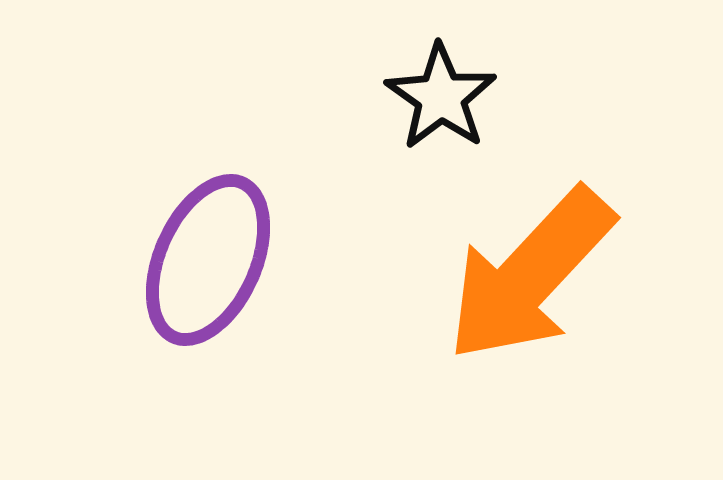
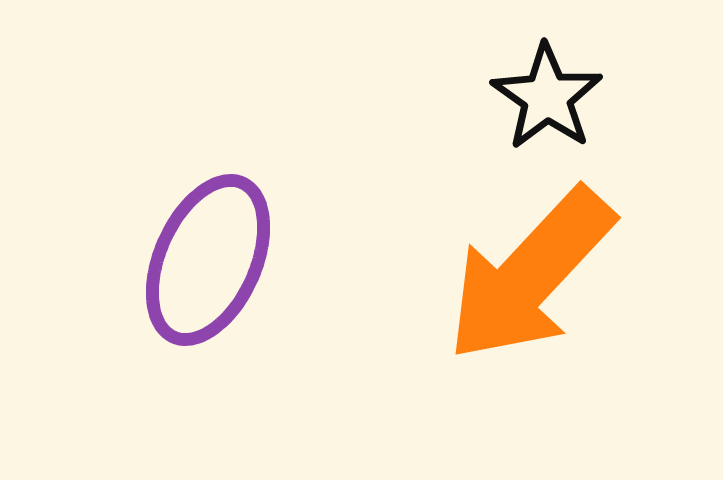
black star: moved 106 px right
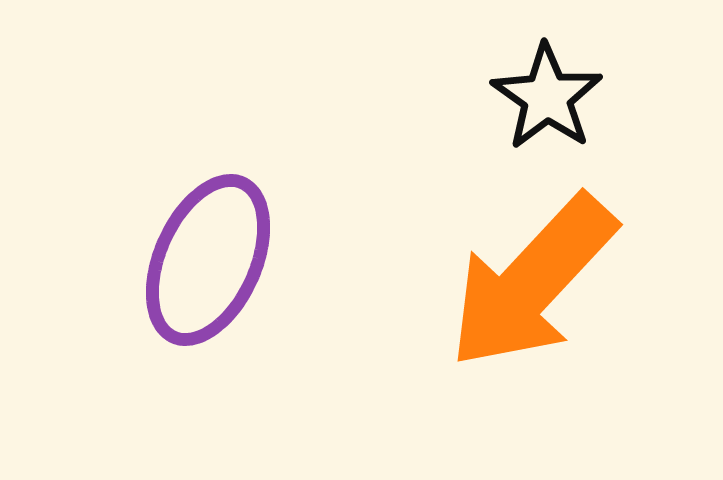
orange arrow: moved 2 px right, 7 px down
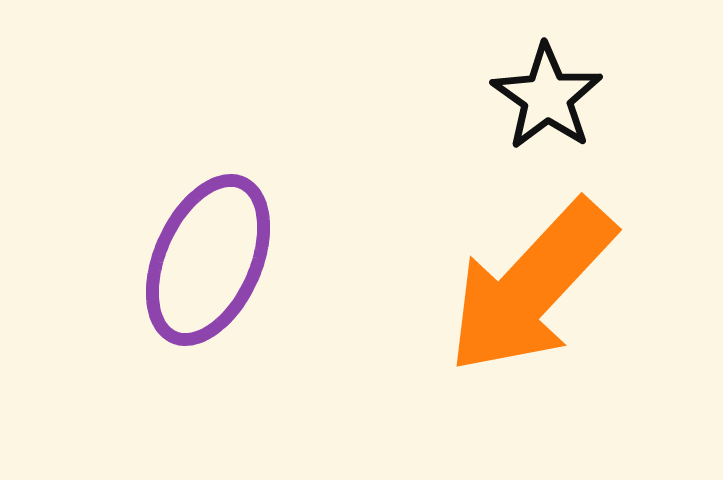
orange arrow: moved 1 px left, 5 px down
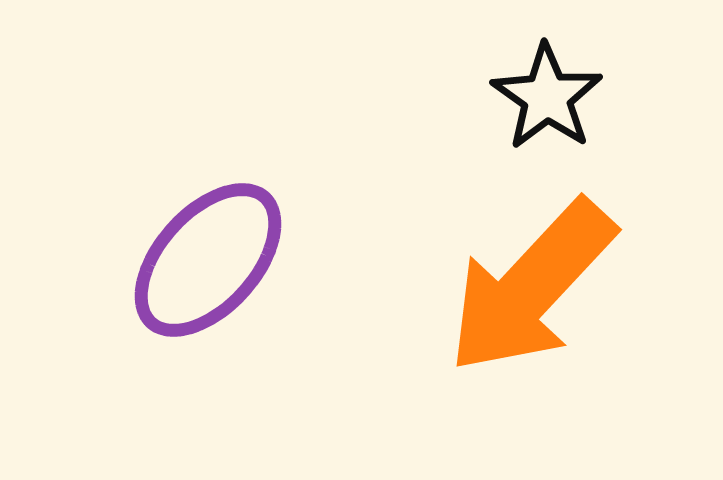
purple ellipse: rotated 18 degrees clockwise
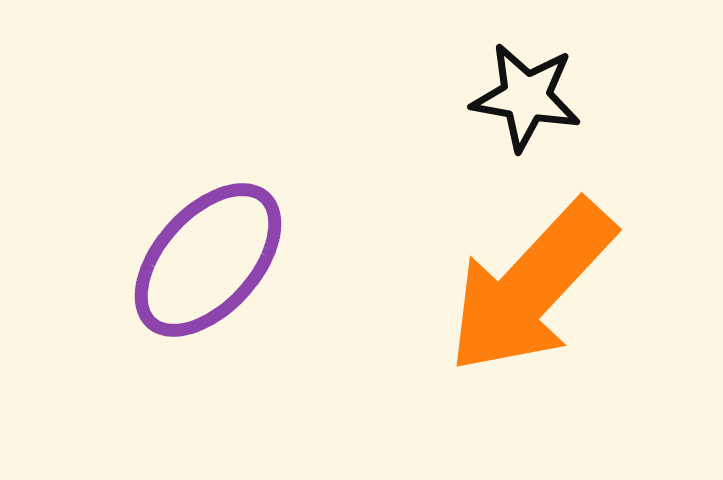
black star: moved 21 px left; rotated 25 degrees counterclockwise
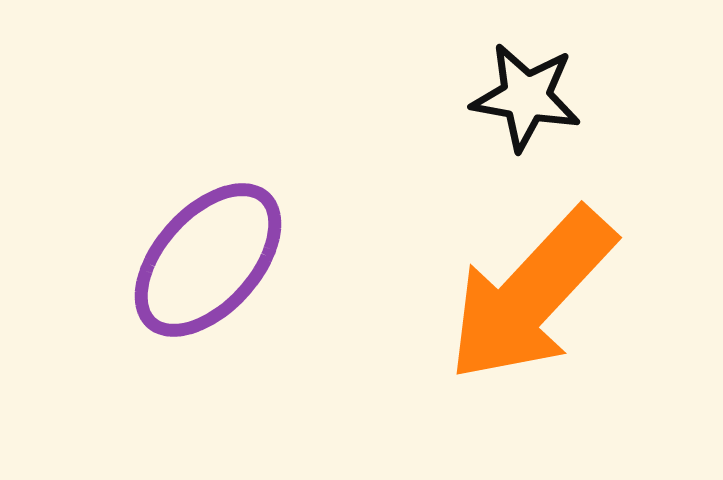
orange arrow: moved 8 px down
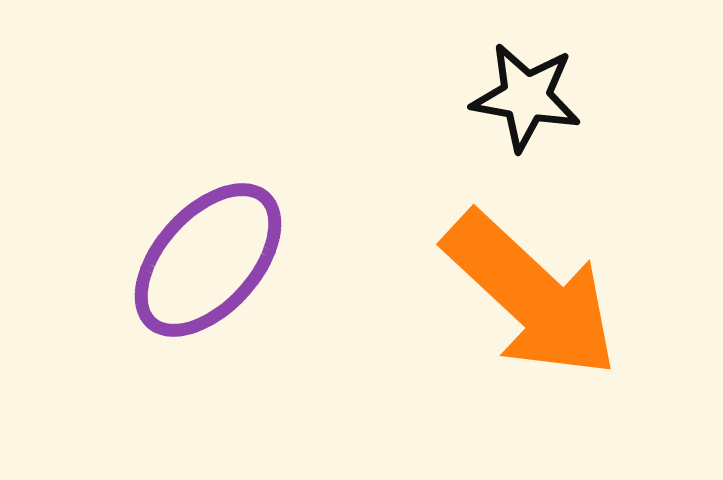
orange arrow: rotated 90 degrees counterclockwise
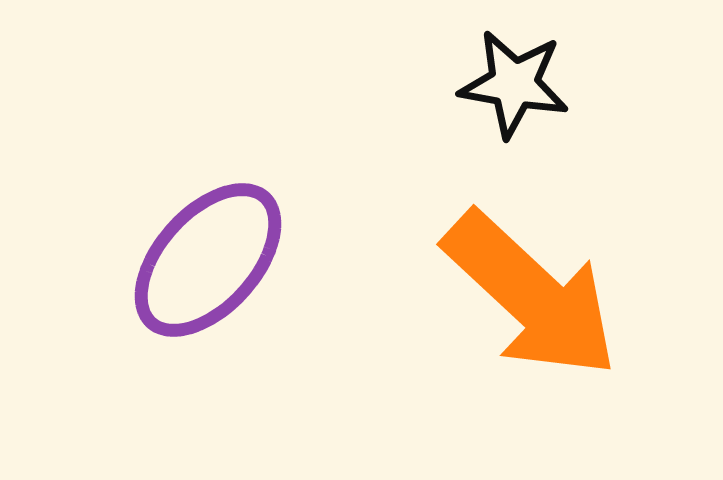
black star: moved 12 px left, 13 px up
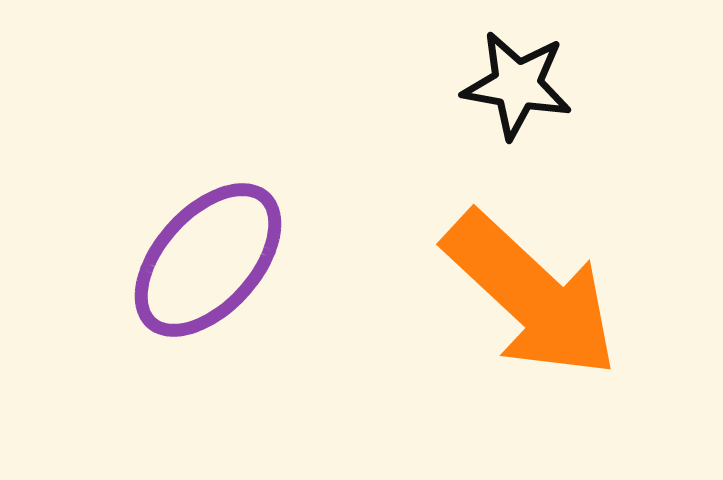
black star: moved 3 px right, 1 px down
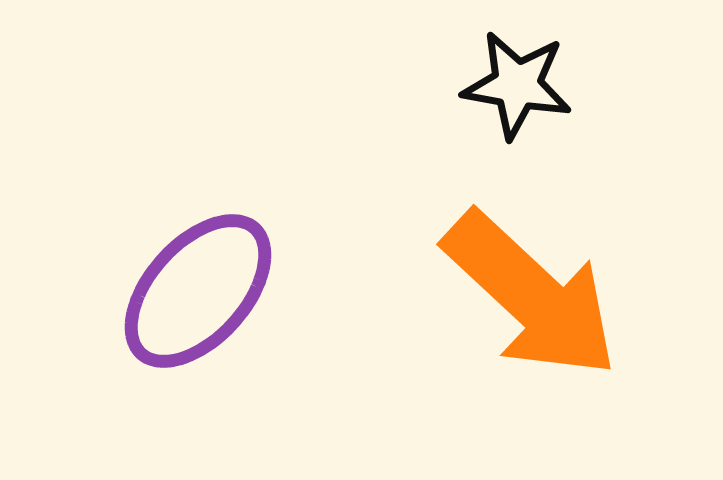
purple ellipse: moved 10 px left, 31 px down
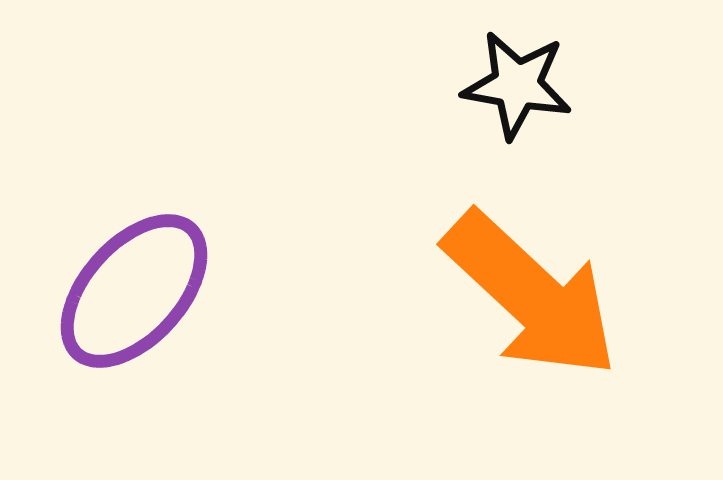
purple ellipse: moved 64 px left
